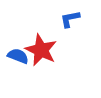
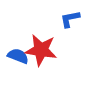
red star: rotated 16 degrees counterclockwise
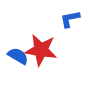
blue semicircle: rotated 10 degrees clockwise
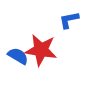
blue L-shape: moved 1 px left, 1 px down
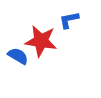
red star: moved 9 px up
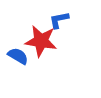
blue L-shape: moved 10 px left
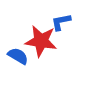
blue L-shape: moved 2 px right, 2 px down
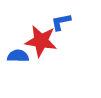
blue semicircle: rotated 30 degrees counterclockwise
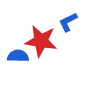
blue L-shape: moved 7 px right; rotated 15 degrees counterclockwise
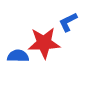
red star: moved 3 px right, 2 px down; rotated 12 degrees counterclockwise
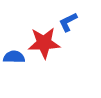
blue semicircle: moved 4 px left, 1 px down
